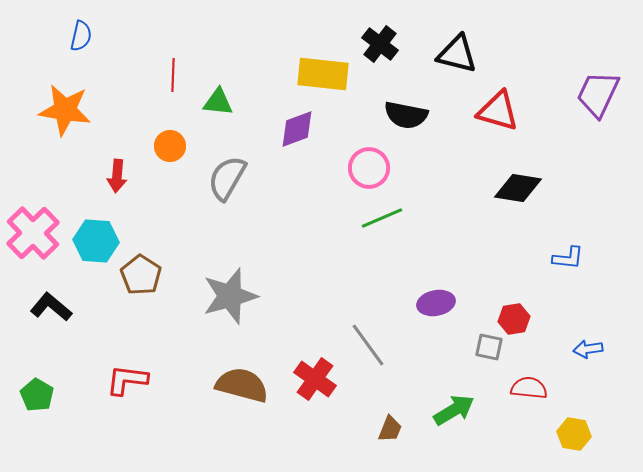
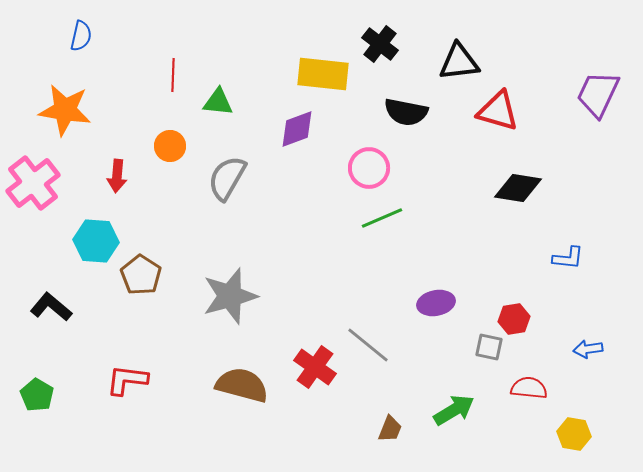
black triangle: moved 2 px right, 8 px down; rotated 21 degrees counterclockwise
black semicircle: moved 3 px up
pink cross: moved 50 px up; rotated 6 degrees clockwise
gray line: rotated 15 degrees counterclockwise
red cross: moved 12 px up
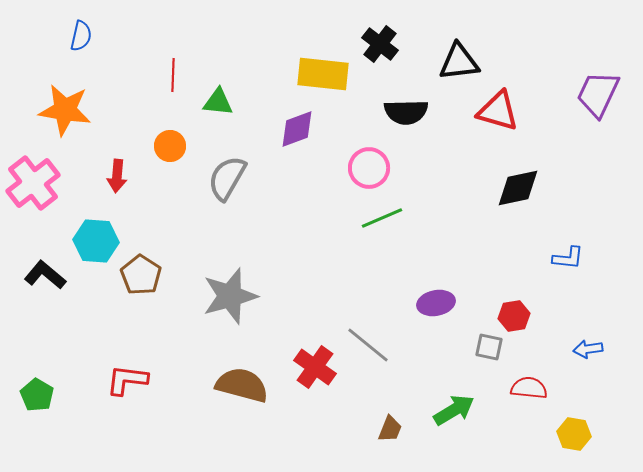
black semicircle: rotated 12 degrees counterclockwise
black diamond: rotated 21 degrees counterclockwise
black L-shape: moved 6 px left, 32 px up
red hexagon: moved 3 px up
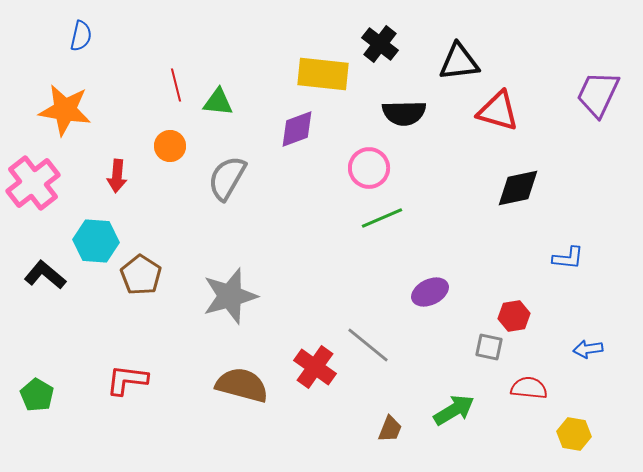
red line: moved 3 px right, 10 px down; rotated 16 degrees counterclockwise
black semicircle: moved 2 px left, 1 px down
purple ellipse: moved 6 px left, 11 px up; rotated 15 degrees counterclockwise
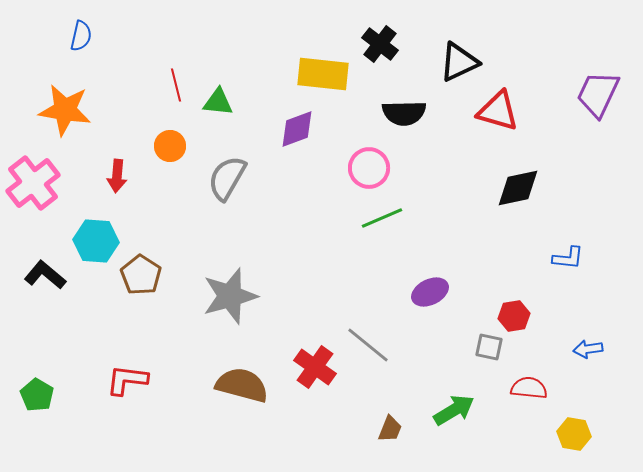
black triangle: rotated 18 degrees counterclockwise
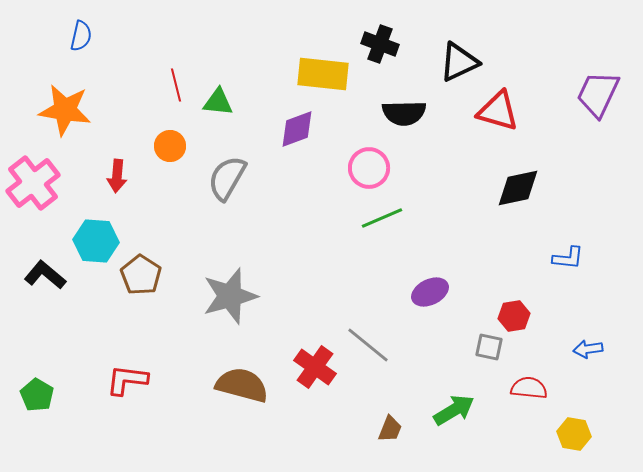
black cross: rotated 18 degrees counterclockwise
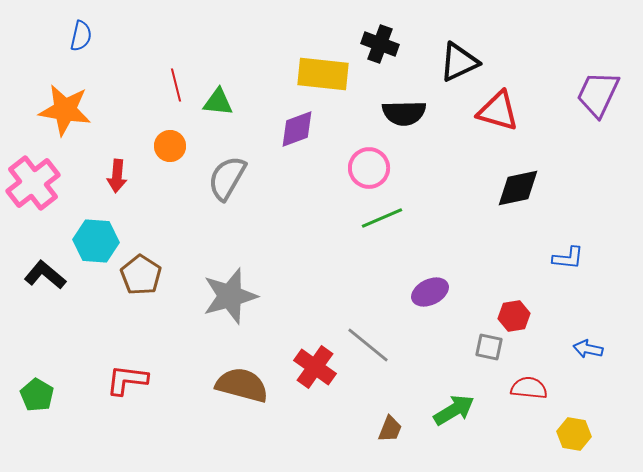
blue arrow: rotated 20 degrees clockwise
